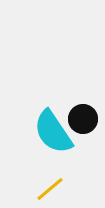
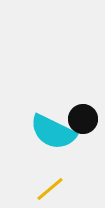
cyan semicircle: rotated 30 degrees counterclockwise
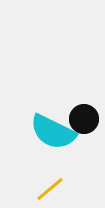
black circle: moved 1 px right
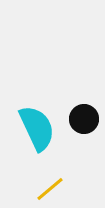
cyan semicircle: moved 16 px left, 4 px up; rotated 141 degrees counterclockwise
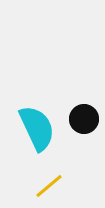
yellow line: moved 1 px left, 3 px up
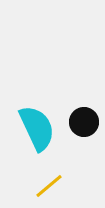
black circle: moved 3 px down
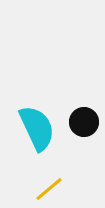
yellow line: moved 3 px down
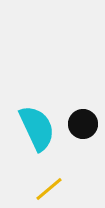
black circle: moved 1 px left, 2 px down
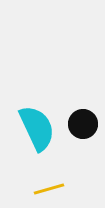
yellow line: rotated 24 degrees clockwise
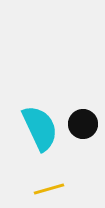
cyan semicircle: moved 3 px right
